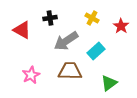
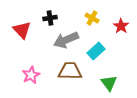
red triangle: rotated 18 degrees clockwise
gray arrow: moved 1 px up; rotated 10 degrees clockwise
green triangle: rotated 30 degrees counterclockwise
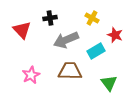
red star: moved 6 px left, 9 px down; rotated 14 degrees counterclockwise
cyan rectangle: rotated 12 degrees clockwise
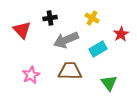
red star: moved 6 px right, 1 px up; rotated 21 degrees clockwise
cyan rectangle: moved 2 px right, 2 px up
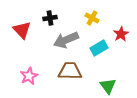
cyan rectangle: moved 1 px right, 1 px up
pink star: moved 2 px left, 1 px down
green triangle: moved 1 px left, 3 px down
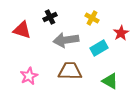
black cross: moved 1 px up; rotated 16 degrees counterclockwise
red triangle: rotated 30 degrees counterclockwise
red star: moved 1 px up
gray arrow: rotated 15 degrees clockwise
green triangle: moved 2 px right, 5 px up; rotated 24 degrees counterclockwise
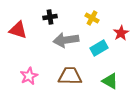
black cross: rotated 16 degrees clockwise
red triangle: moved 4 px left
brown trapezoid: moved 5 px down
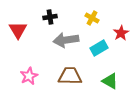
red triangle: rotated 42 degrees clockwise
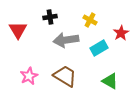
yellow cross: moved 2 px left, 2 px down
brown trapezoid: moved 5 px left; rotated 30 degrees clockwise
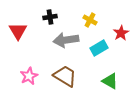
red triangle: moved 1 px down
